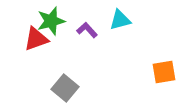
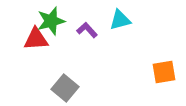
red triangle: rotated 16 degrees clockwise
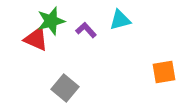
purple L-shape: moved 1 px left
red triangle: rotated 28 degrees clockwise
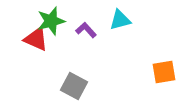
gray square: moved 9 px right, 2 px up; rotated 12 degrees counterclockwise
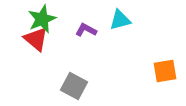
green star: moved 9 px left, 2 px up; rotated 8 degrees counterclockwise
purple L-shape: rotated 20 degrees counterclockwise
red triangle: rotated 16 degrees clockwise
orange square: moved 1 px right, 1 px up
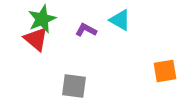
cyan triangle: rotated 45 degrees clockwise
gray square: rotated 20 degrees counterclockwise
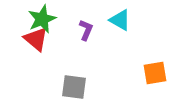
purple L-shape: rotated 85 degrees clockwise
orange square: moved 10 px left, 2 px down
gray square: moved 1 px down
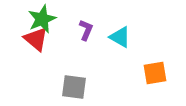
cyan triangle: moved 17 px down
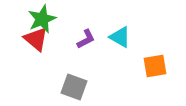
purple L-shape: moved 9 px down; rotated 40 degrees clockwise
orange square: moved 7 px up
gray square: rotated 12 degrees clockwise
